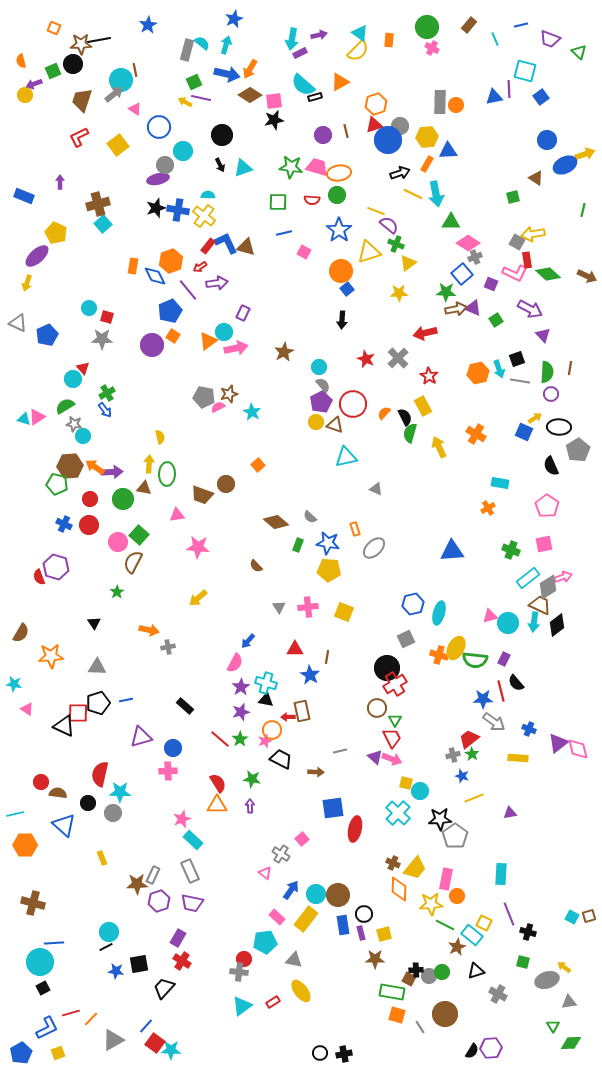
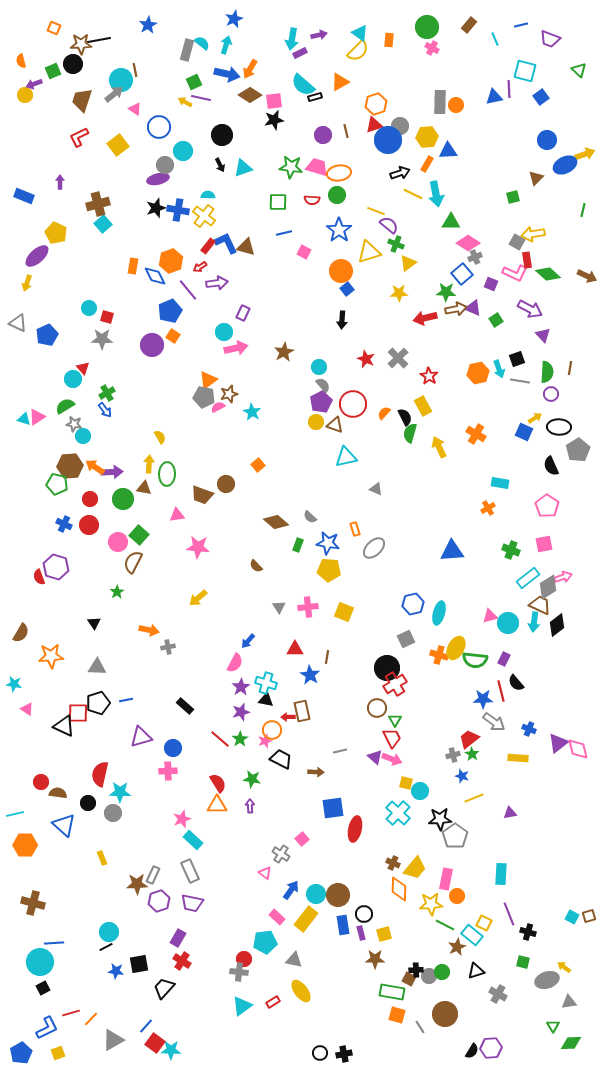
green triangle at (579, 52): moved 18 px down
brown triangle at (536, 178): rotated 42 degrees clockwise
red arrow at (425, 333): moved 15 px up
orange triangle at (208, 341): moved 39 px down
yellow semicircle at (160, 437): rotated 16 degrees counterclockwise
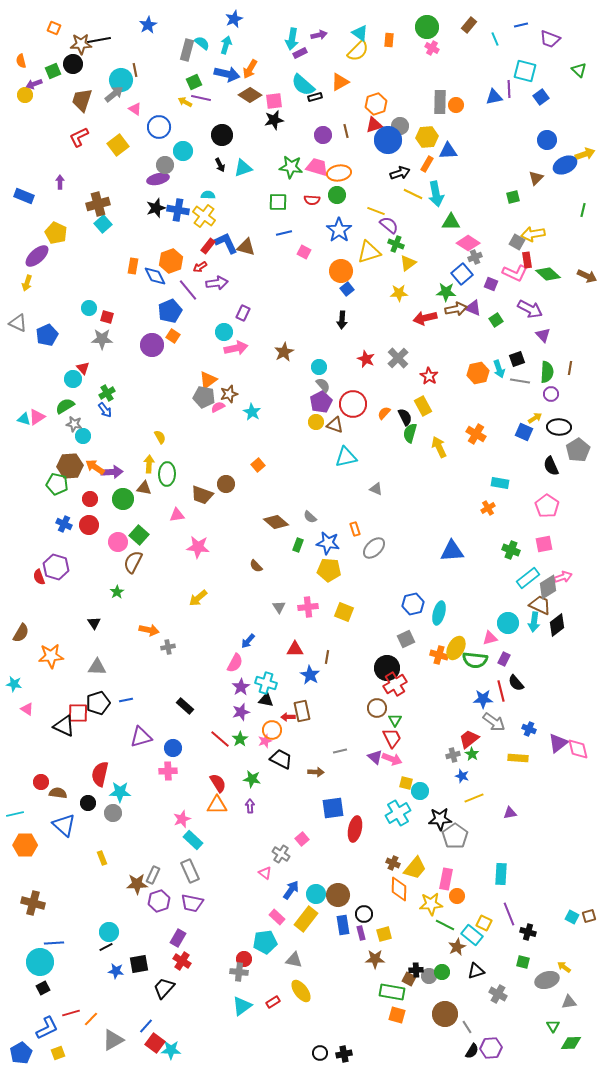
pink triangle at (490, 616): moved 22 px down
cyan cross at (398, 813): rotated 15 degrees clockwise
gray line at (420, 1027): moved 47 px right
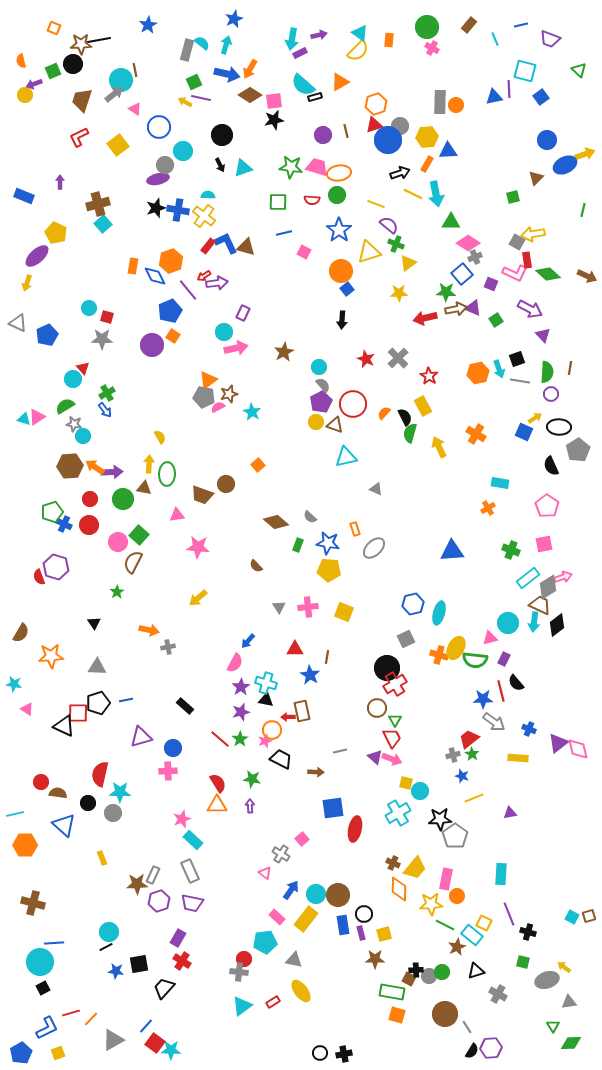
yellow line at (376, 211): moved 7 px up
red arrow at (200, 267): moved 4 px right, 9 px down
green pentagon at (57, 484): moved 5 px left, 28 px down; rotated 30 degrees counterclockwise
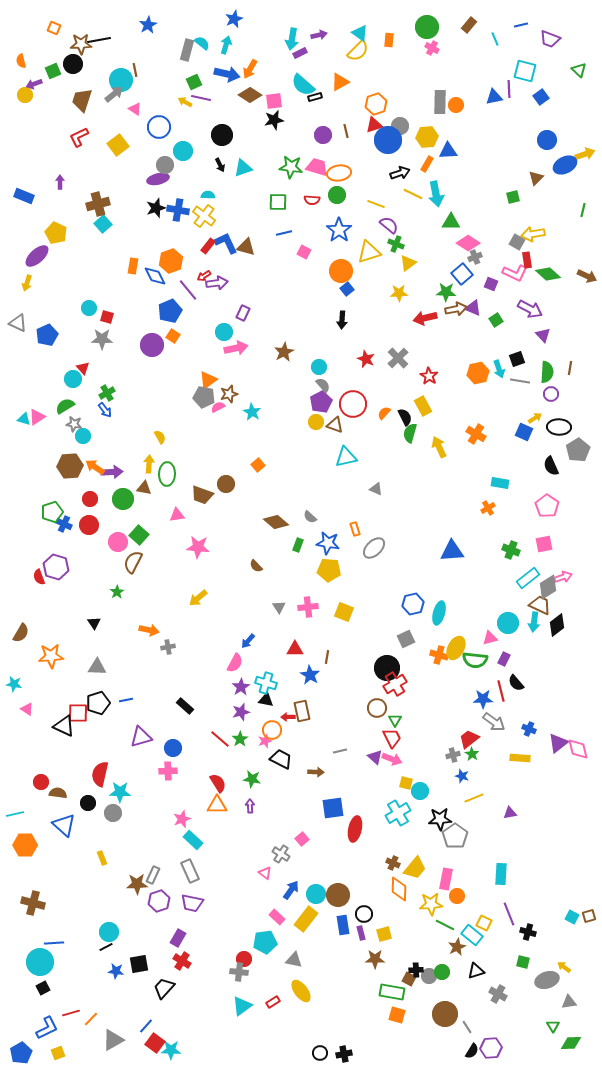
yellow rectangle at (518, 758): moved 2 px right
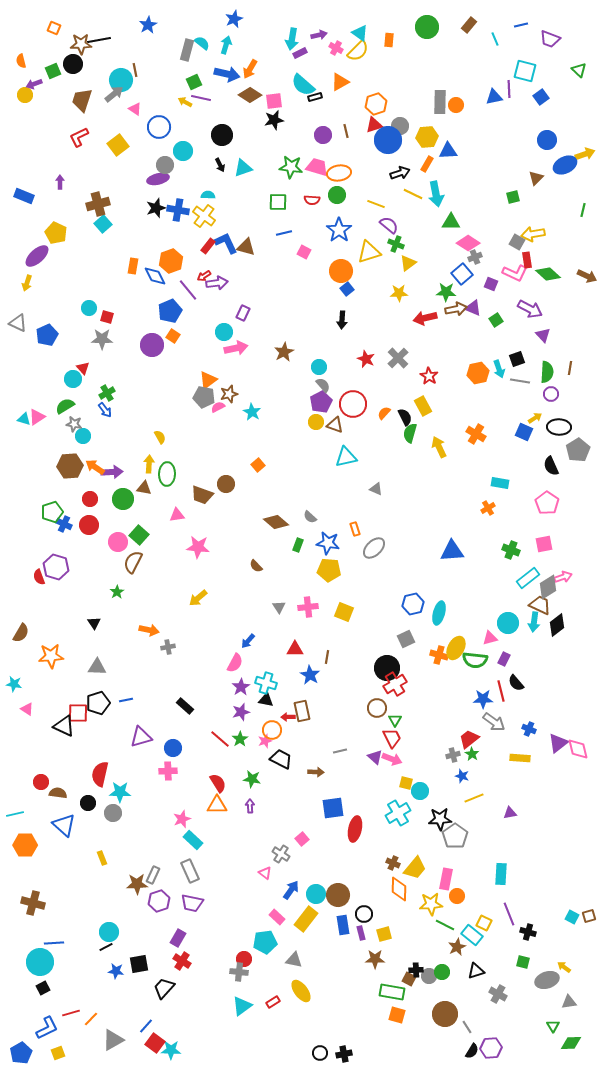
pink cross at (432, 48): moved 96 px left
pink pentagon at (547, 506): moved 3 px up
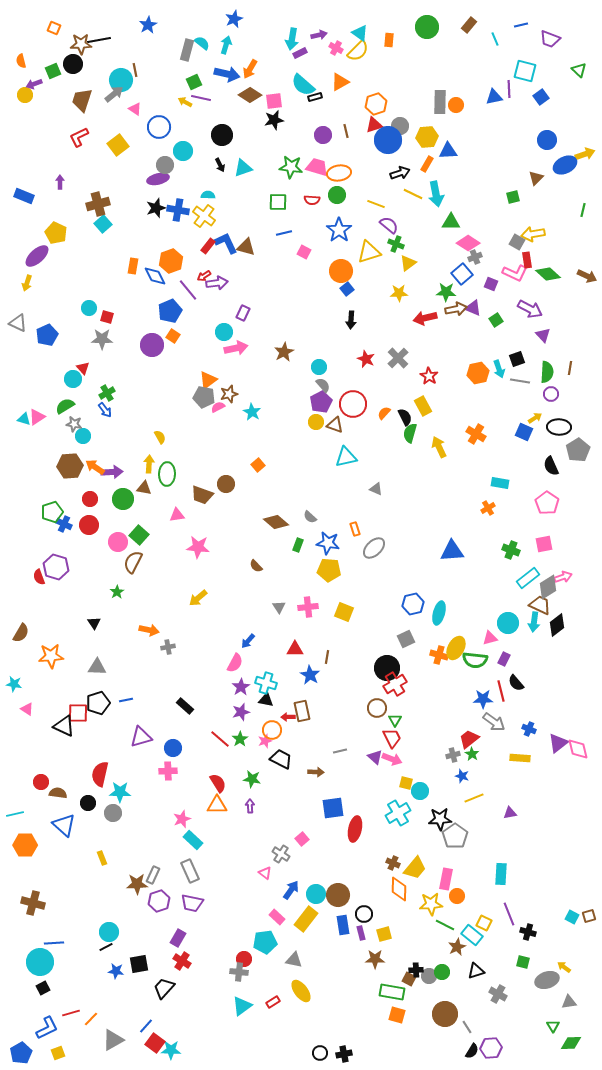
black arrow at (342, 320): moved 9 px right
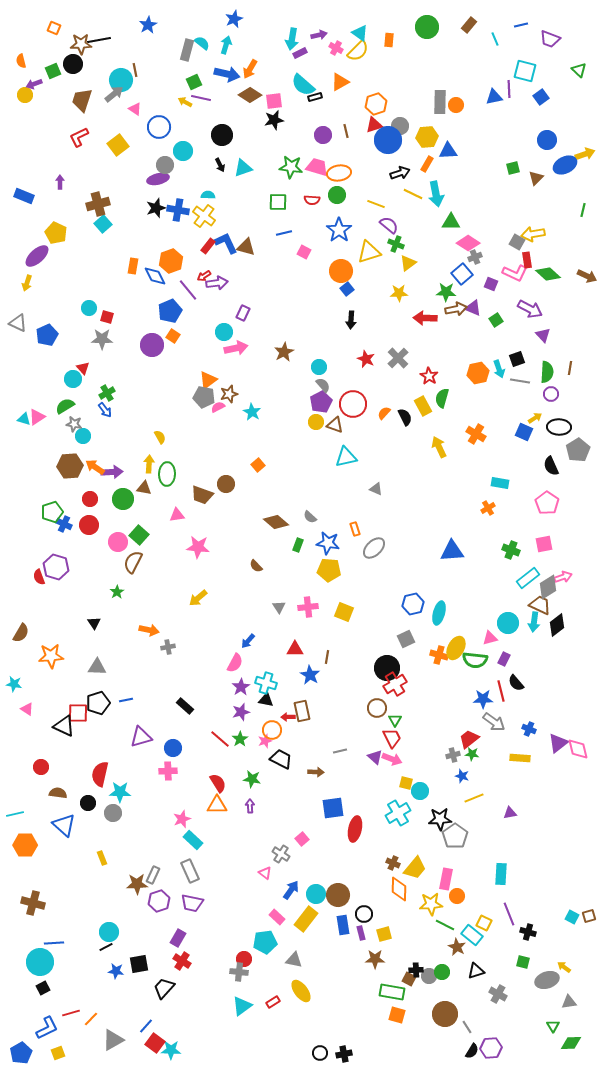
green square at (513, 197): moved 29 px up
red arrow at (425, 318): rotated 15 degrees clockwise
green semicircle at (410, 433): moved 32 px right, 35 px up
green star at (472, 754): rotated 24 degrees counterclockwise
red circle at (41, 782): moved 15 px up
brown star at (457, 947): rotated 18 degrees counterclockwise
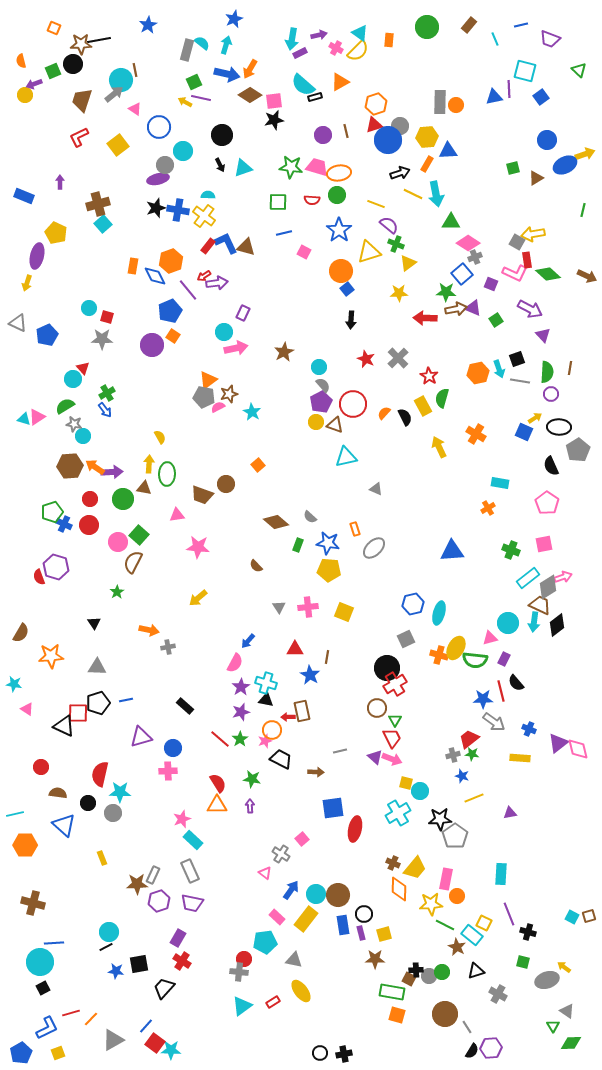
brown triangle at (536, 178): rotated 14 degrees clockwise
purple ellipse at (37, 256): rotated 35 degrees counterclockwise
gray triangle at (569, 1002): moved 2 px left, 9 px down; rotated 42 degrees clockwise
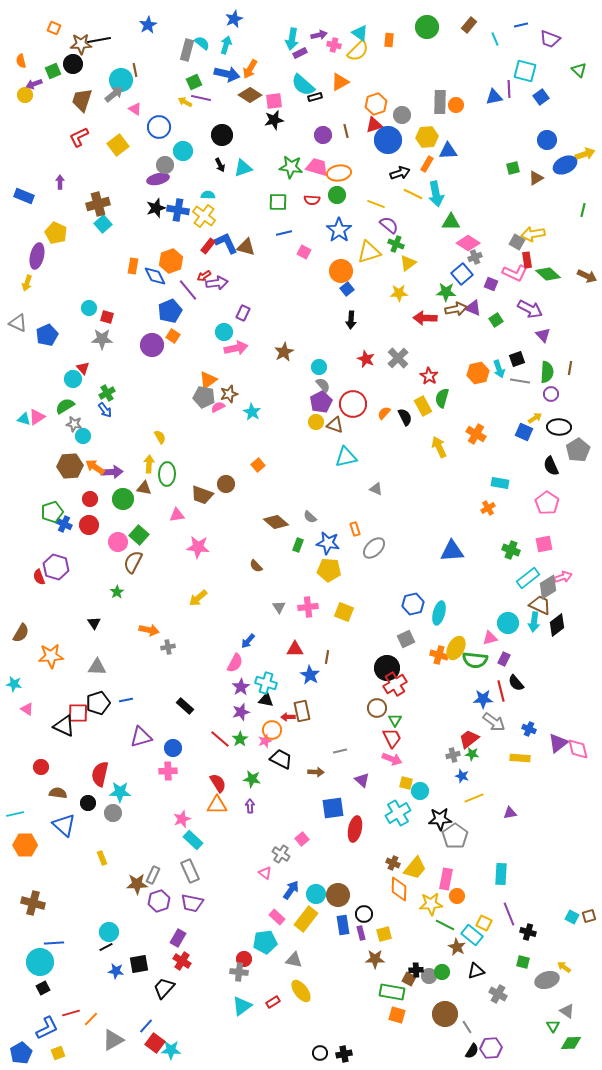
pink cross at (336, 48): moved 2 px left, 3 px up; rotated 16 degrees counterclockwise
gray circle at (400, 126): moved 2 px right, 11 px up
purple triangle at (375, 757): moved 13 px left, 23 px down
